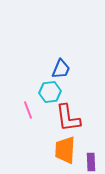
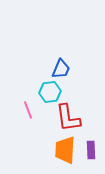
purple rectangle: moved 12 px up
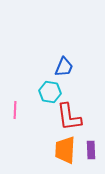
blue trapezoid: moved 3 px right, 2 px up
cyan hexagon: rotated 15 degrees clockwise
pink line: moved 13 px left; rotated 24 degrees clockwise
red L-shape: moved 1 px right, 1 px up
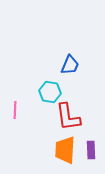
blue trapezoid: moved 6 px right, 2 px up
red L-shape: moved 1 px left
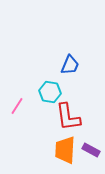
pink line: moved 2 px right, 4 px up; rotated 30 degrees clockwise
purple rectangle: rotated 60 degrees counterclockwise
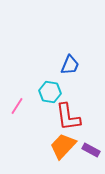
orange trapezoid: moved 2 px left, 4 px up; rotated 40 degrees clockwise
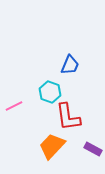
cyan hexagon: rotated 10 degrees clockwise
pink line: moved 3 px left; rotated 30 degrees clockwise
orange trapezoid: moved 11 px left
purple rectangle: moved 2 px right, 1 px up
